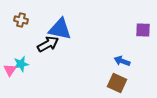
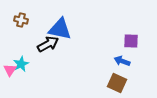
purple square: moved 12 px left, 11 px down
cyan star: rotated 14 degrees counterclockwise
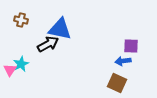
purple square: moved 5 px down
blue arrow: moved 1 px right; rotated 28 degrees counterclockwise
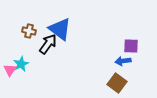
brown cross: moved 8 px right, 11 px down
blue triangle: rotated 25 degrees clockwise
black arrow: rotated 25 degrees counterclockwise
brown square: rotated 12 degrees clockwise
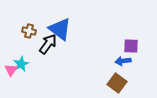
pink triangle: moved 1 px right
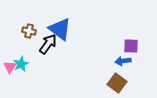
pink triangle: moved 1 px left, 3 px up
